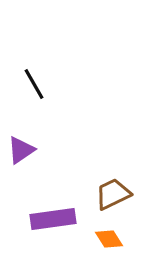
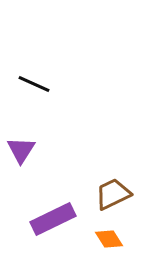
black line: rotated 36 degrees counterclockwise
purple triangle: rotated 24 degrees counterclockwise
purple rectangle: rotated 18 degrees counterclockwise
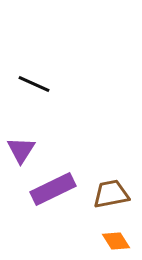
brown trapezoid: moved 2 px left; rotated 15 degrees clockwise
purple rectangle: moved 30 px up
orange diamond: moved 7 px right, 2 px down
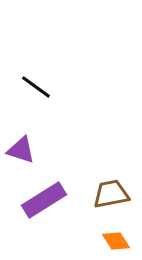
black line: moved 2 px right, 3 px down; rotated 12 degrees clockwise
purple triangle: rotated 44 degrees counterclockwise
purple rectangle: moved 9 px left, 11 px down; rotated 6 degrees counterclockwise
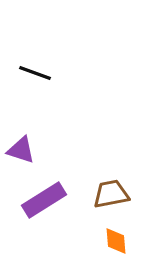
black line: moved 1 px left, 14 px up; rotated 16 degrees counterclockwise
orange diamond: rotated 28 degrees clockwise
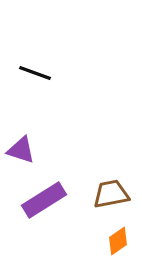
orange diamond: moved 2 px right; rotated 60 degrees clockwise
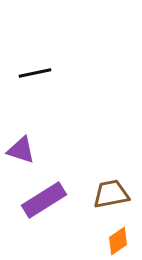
black line: rotated 32 degrees counterclockwise
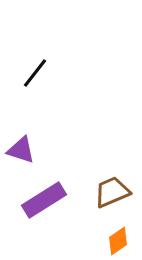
black line: rotated 40 degrees counterclockwise
brown trapezoid: moved 1 px right, 2 px up; rotated 12 degrees counterclockwise
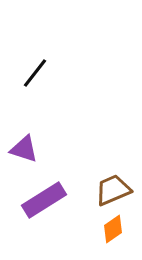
purple triangle: moved 3 px right, 1 px up
brown trapezoid: moved 1 px right, 2 px up
orange diamond: moved 5 px left, 12 px up
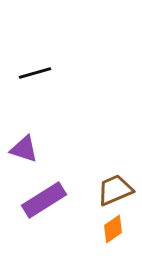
black line: rotated 36 degrees clockwise
brown trapezoid: moved 2 px right
